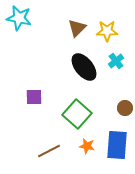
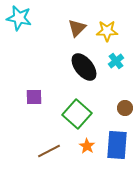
orange star: rotated 21 degrees clockwise
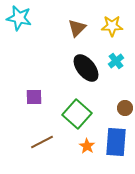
yellow star: moved 5 px right, 5 px up
black ellipse: moved 2 px right, 1 px down
blue rectangle: moved 1 px left, 3 px up
brown line: moved 7 px left, 9 px up
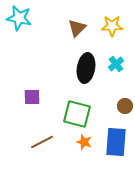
cyan cross: moved 3 px down
black ellipse: rotated 48 degrees clockwise
purple square: moved 2 px left
brown circle: moved 2 px up
green square: rotated 28 degrees counterclockwise
orange star: moved 3 px left, 4 px up; rotated 14 degrees counterclockwise
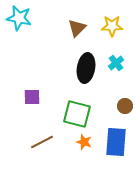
cyan cross: moved 1 px up
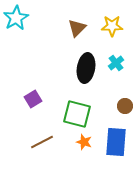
cyan star: moved 3 px left; rotated 30 degrees clockwise
purple square: moved 1 px right, 2 px down; rotated 30 degrees counterclockwise
